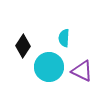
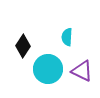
cyan semicircle: moved 3 px right, 1 px up
cyan circle: moved 1 px left, 2 px down
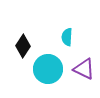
purple triangle: moved 2 px right, 2 px up
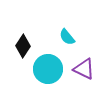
cyan semicircle: rotated 42 degrees counterclockwise
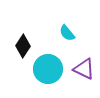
cyan semicircle: moved 4 px up
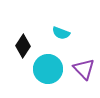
cyan semicircle: moved 6 px left; rotated 30 degrees counterclockwise
purple triangle: rotated 20 degrees clockwise
